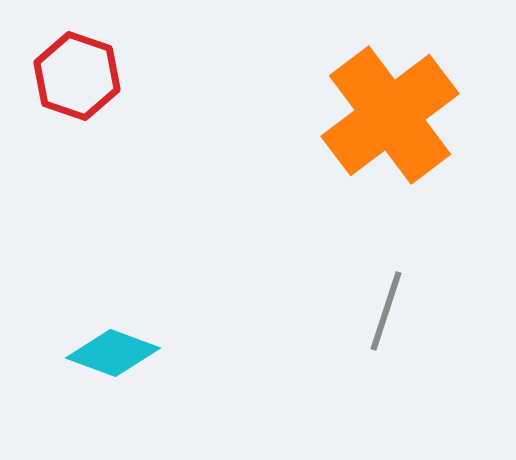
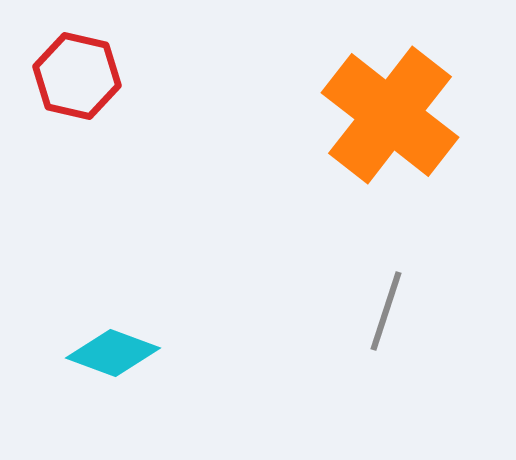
red hexagon: rotated 6 degrees counterclockwise
orange cross: rotated 15 degrees counterclockwise
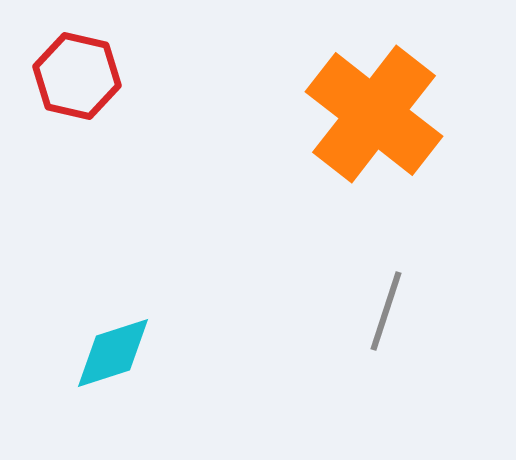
orange cross: moved 16 px left, 1 px up
cyan diamond: rotated 38 degrees counterclockwise
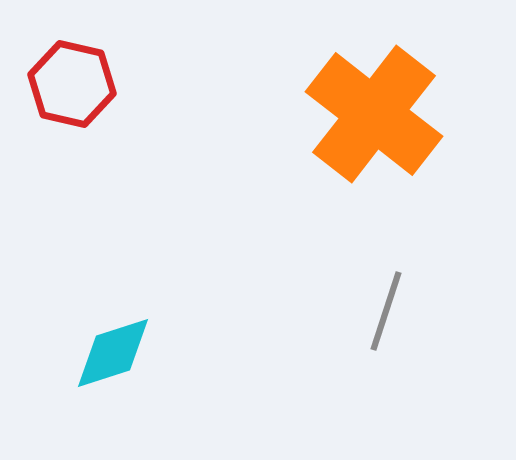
red hexagon: moved 5 px left, 8 px down
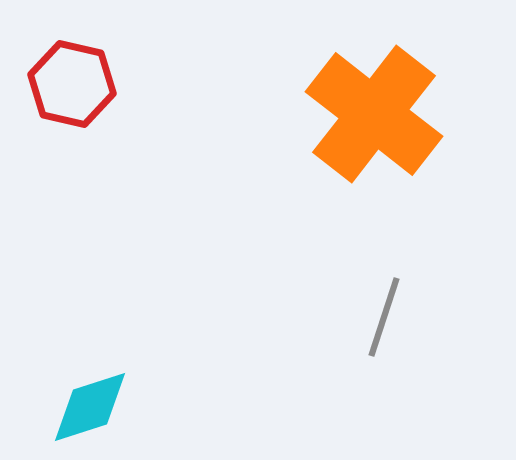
gray line: moved 2 px left, 6 px down
cyan diamond: moved 23 px left, 54 px down
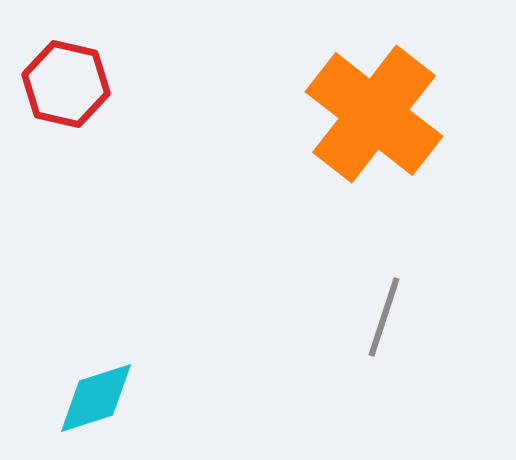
red hexagon: moved 6 px left
cyan diamond: moved 6 px right, 9 px up
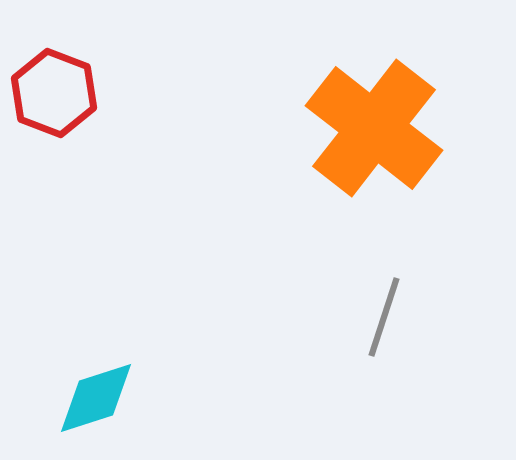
red hexagon: moved 12 px left, 9 px down; rotated 8 degrees clockwise
orange cross: moved 14 px down
